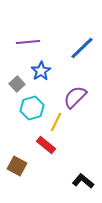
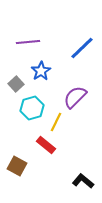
gray square: moved 1 px left
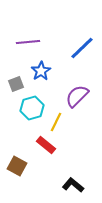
gray square: rotated 21 degrees clockwise
purple semicircle: moved 2 px right, 1 px up
black L-shape: moved 10 px left, 4 px down
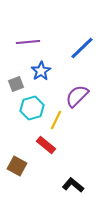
yellow line: moved 2 px up
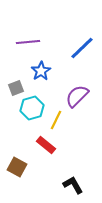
gray square: moved 4 px down
brown square: moved 1 px down
black L-shape: rotated 20 degrees clockwise
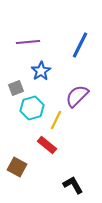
blue line: moved 2 px left, 3 px up; rotated 20 degrees counterclockwise
red rectangle: moved 1 px right
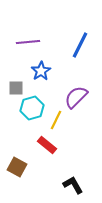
gray square: rotated 21 degrees clockwise
purple semicircle: moved 1 px left, 1 px down
